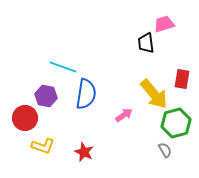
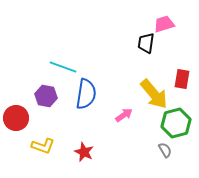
black trapezoid: rotated 15 degrees clockwise
red circle: moved 9 px left
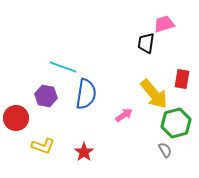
red star: rotated 12 degrees clockwise
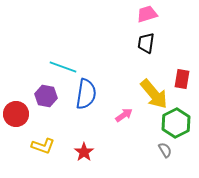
pink trapezoid: moved 17 px left, 10 px up
red circle: moved 4 px up
green hexagon: rotated 12 degrees counterclockwise
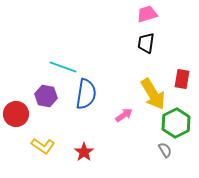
yellow arrow: moved 1 px left; rotated 8 degrees clockwise
yellow L-shape: rotated 15 degrees clockwise
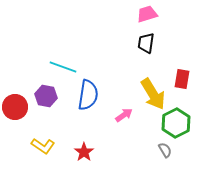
blue semicircle: moved 2 px right, 1 px down
red circle: moved 1 px left, 7 px up
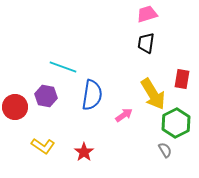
blue semicircle: moved 4 px right
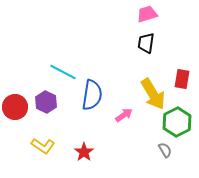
cyan line: moved 5 px down; rotated 8 degrees clockwise
purple hexagon: moved 6 px down; rotated 15 degrees clockwise
green hexagon: moved 1 px right, 1 px up
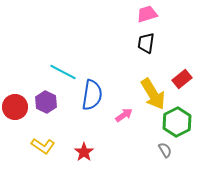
red rectangle: rotated 42 degrees clockwise
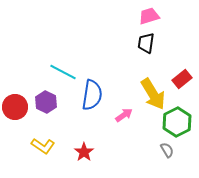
pink trapezoid: moved 2 px right, 2 px down
gray semicircle: moved 2 px right
